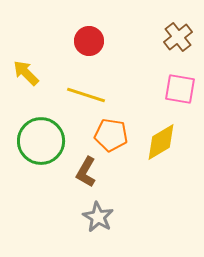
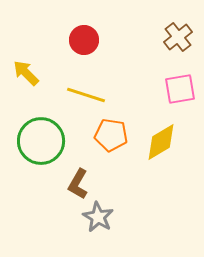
red circle: moved 5 px left, 1 px up
pink square: rotated 20 degrees counterclockwise
brown L-shape: moved 8 px left, 12 px down
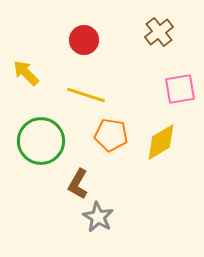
brown cross: moved 19 px left, 5 px up
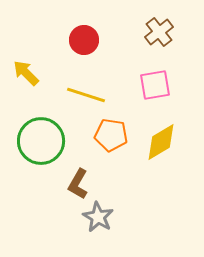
pink square: moved 25 px left, 4 px up
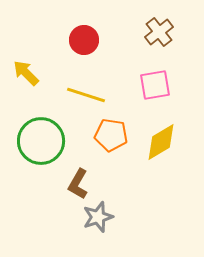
gray star: rotated 24 degrees clockwise
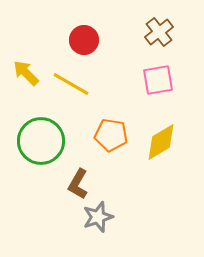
pink square: moved 3 px right, 5 px up
yellow line: moved 15 px left, 11 px up; rotated 12 degrees clockwise
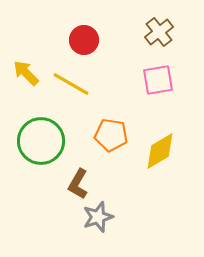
yellow diamond: moved 1 px left, 9 px down
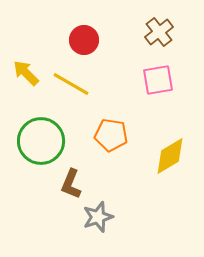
yellow diamond: moved 10 px right, 5 px down
brown L-shape: moved 7 px left; rotated 8 degrees counterclockwise
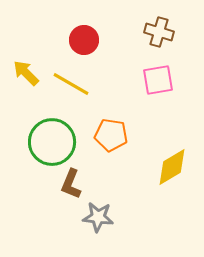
brown cross: rotated 36 degrees counterclockwise
green circle: moved 11 px right, 1 px down
yellow diamond: moved 2 px right, 11 px down
gray star: rotated 24 degrees clockwise
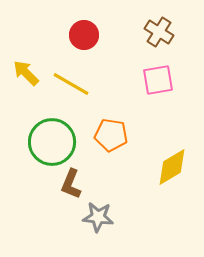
brown cross: rotated 16 degrees clockwise
red circle: moved 5 px up
